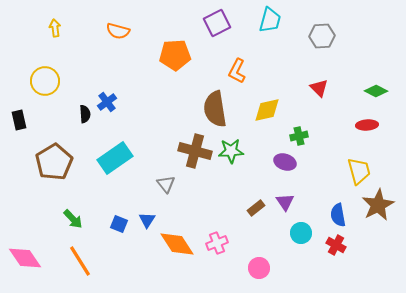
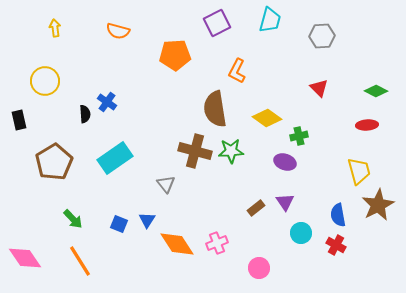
blue cross: rotated 18 degrees counterclockwise
yellow diamond: moved 8 px down; rotated 48 degrees clockwise
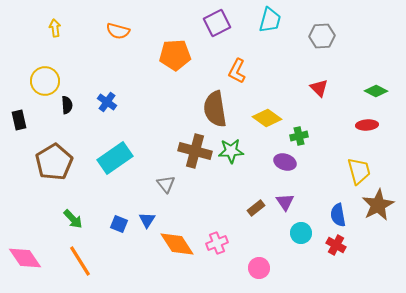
black semicircle: moved 18 px left, 9 px up
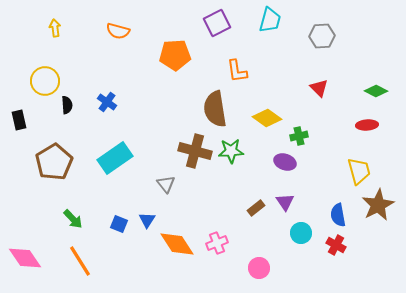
orange L-shape: rotated 35 degrees counterclockwise
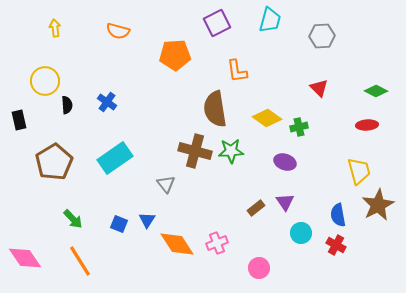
green cross: moved 9 px up
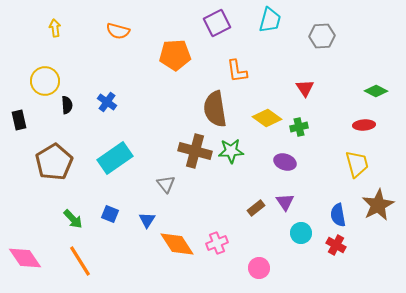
red triangle: moved 14 px left; rotated 12 degrees clockwise
red ellipse: moved 3 px left
yellow trapezoid: moved 2 px left, 7 px up
blue square: moved 9 px left, 10 px up
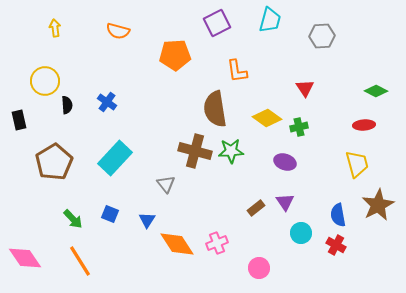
cyan rectangle: rotated 12 degrees counterclockwise
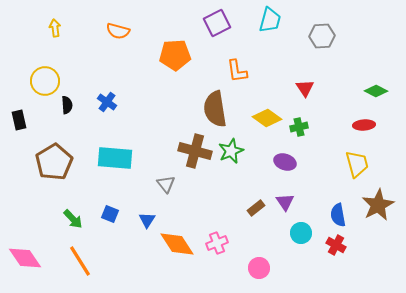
green star: rotated 20 degrees counterclockwise
cyan rectangle: rotated 52 degrees clockwise
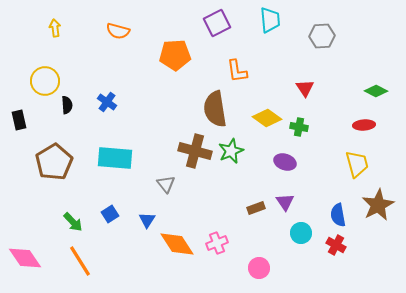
cyan trapezoid: rotated 20 degrees counterclockwise
green cross: rotated 24 degrees clockwise
brown rectangle: rotated 18 degrees clockwise
blue square: rotated 36 degrees clockwise
green arrow: moved 3 px down
